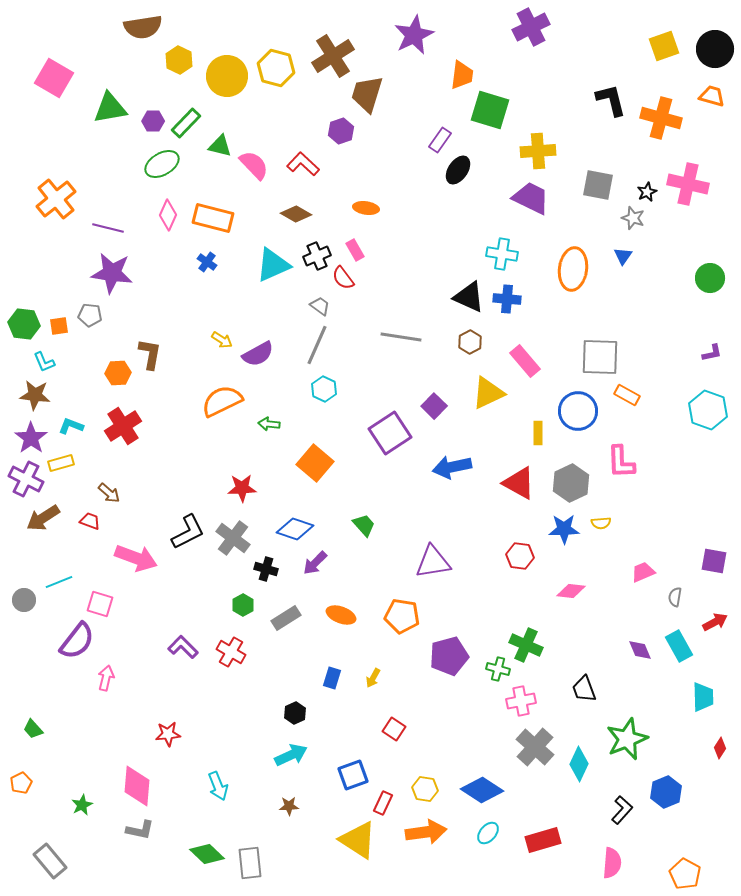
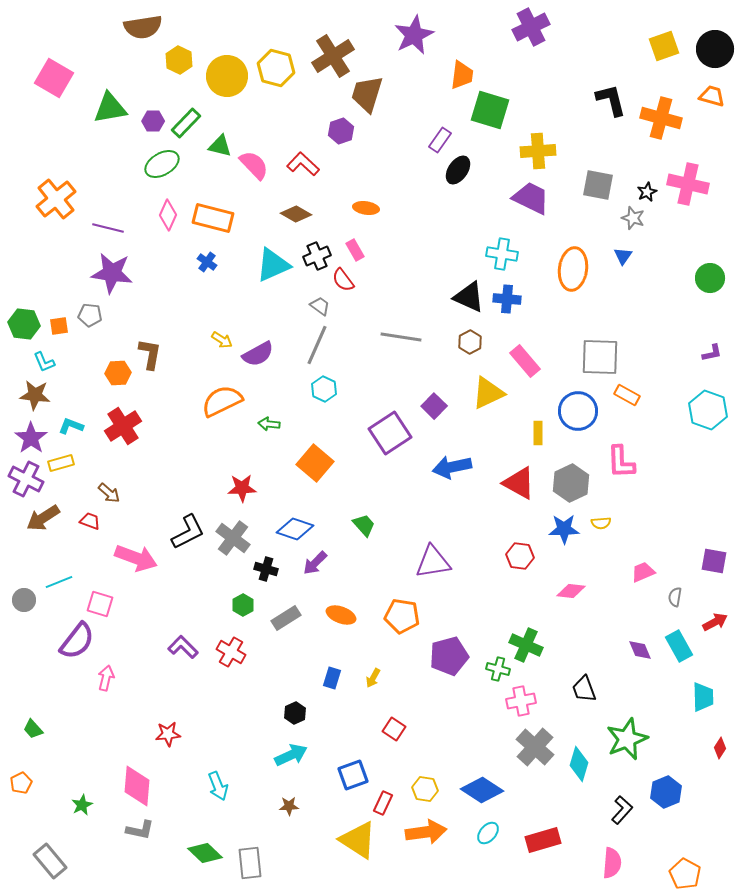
red semicircle at (343, 278): moved 2 px down
cyan diamond at (579, 764): rotated 8 degrees counterclockwise
green diamond at (207, 854): moved 2 px left, 1 px up
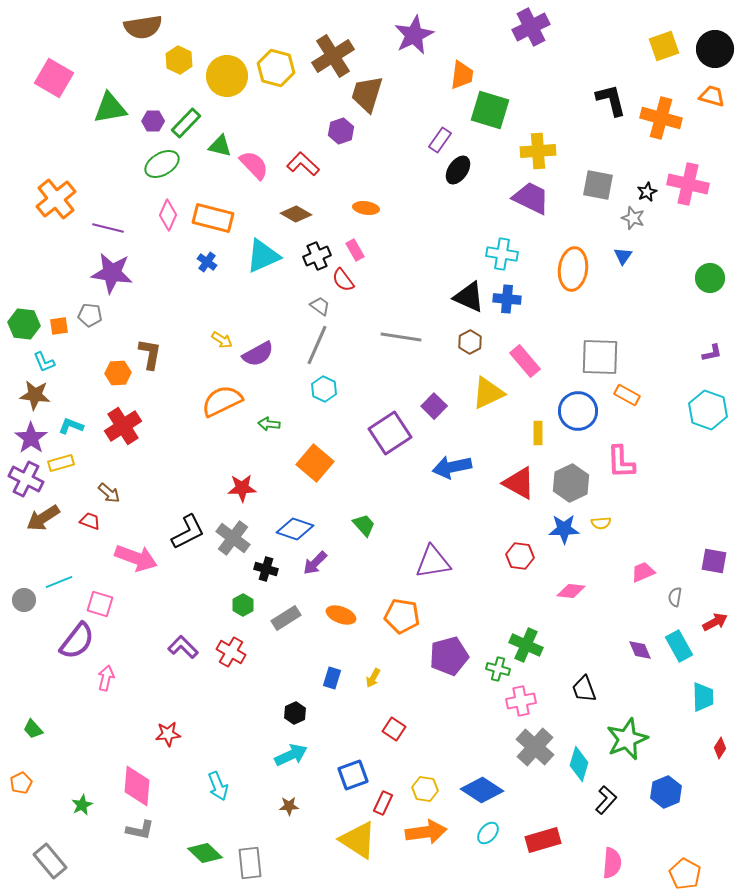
cyan triangle at (273, 265): moved 10 px left, 9 px up
black L-shape at (622, 810): moved 16 px left, 10 px up
